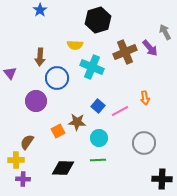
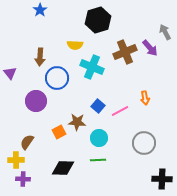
orange square: moved 1 px right, 1 px down
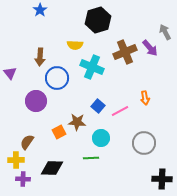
cyan circle: moved 2 px right
green line: moved 7 px left, 2 px up
black diamond: moved 11 px left
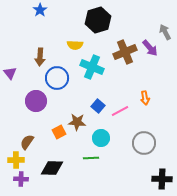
purple cross: moved 2 px left
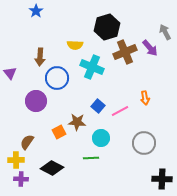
blue star: moved 4 px left, 1 px down
black hexagon: moved 9 px right, 7 px down
black diamond: rotated 25 degrees clockwise
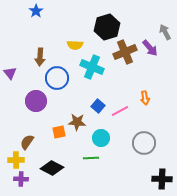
orange square: rotated 16 degrees clockwise
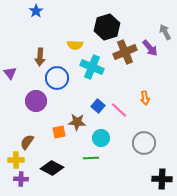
pink line: moved 1 px left, 1 px up; rotated 72 degrees clockwise
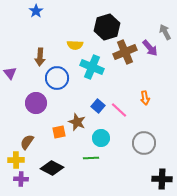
purple circle: moved 2 px down
brown star: rotated 18 degrees clockwise
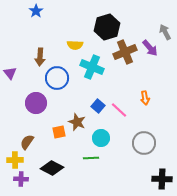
yellow cross: moved 1 px left
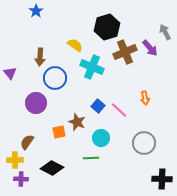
yellow semicircle: rotated 147 degrees counterclockwise
blue circle: moved 2 px left
